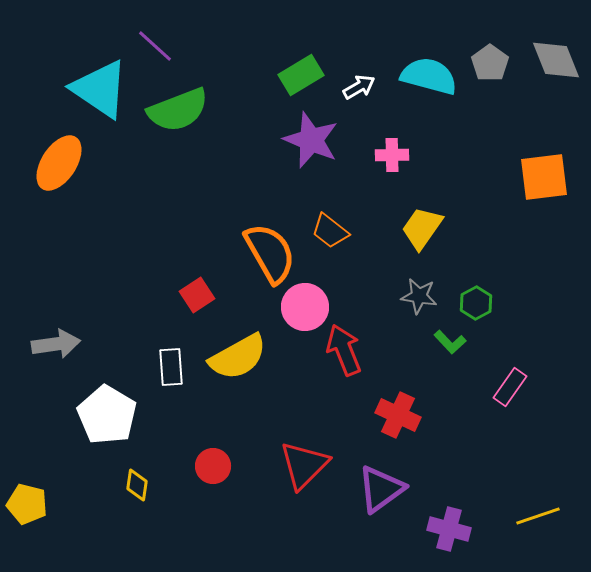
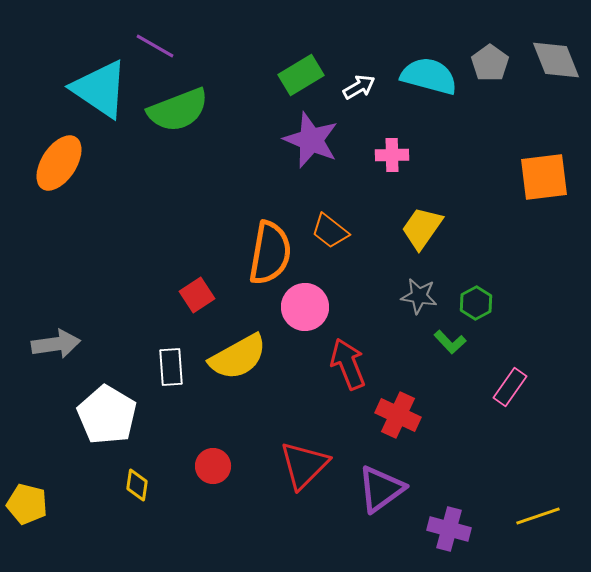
purple line: rotated 12 degrees counterclockwise
orange semicircle: rotated 40 degrees clockwise
red arrow: moved 4 px right, 14 px down
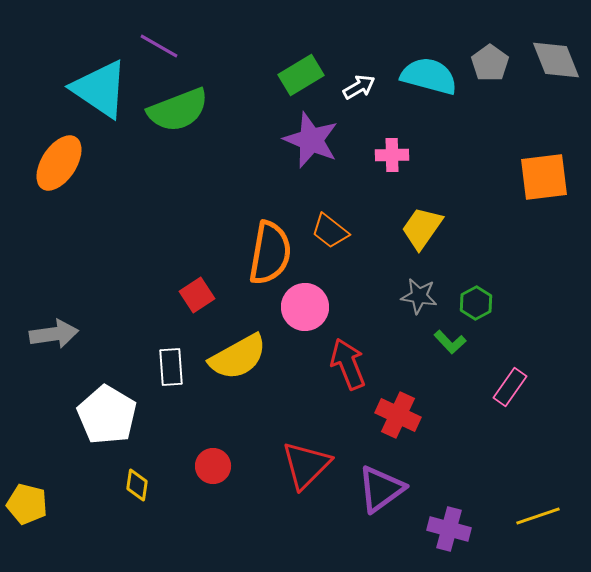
purple line: moved 4 px right
gray arrow: moved 2 px left, 10 px up
red triangle: moved 2 px right
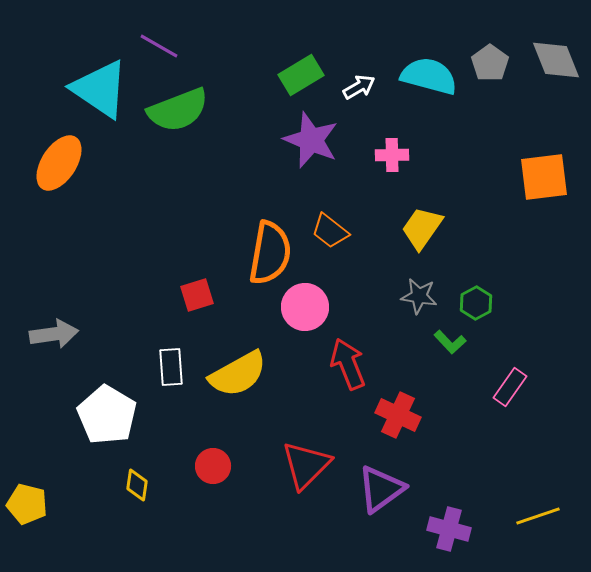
red square: rotated 16 degrees clockwise
yellow semicircle: moved 17 px down
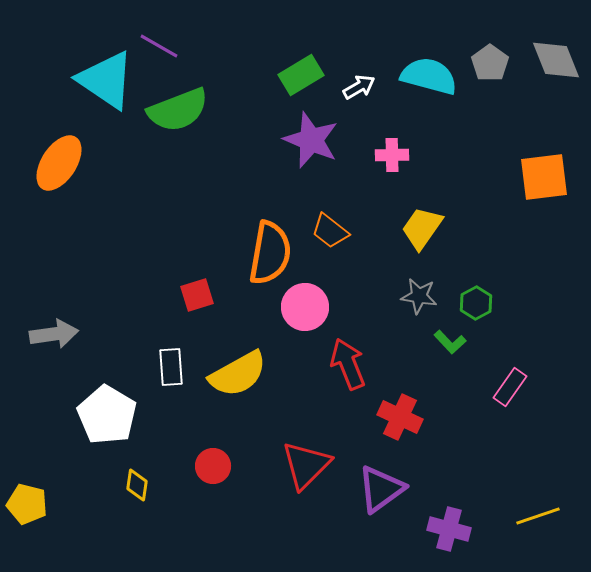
cyan triangle: moved 6 px right, 9 px up
red cross: moved 2 px right, 2 px down
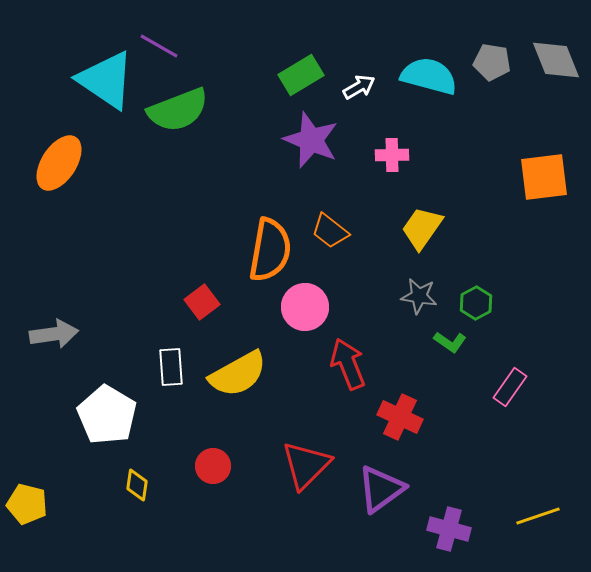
gray pentagon: moved 2 px right, 1 px up; rotated 27 degrees counterclockwise
orange semicircle: moved 3 px up
red square: moved 5 px right, 7 px down; rotated 20 degrees counterclockwise
green L-shape: rotated 12 degrees counterclockwise
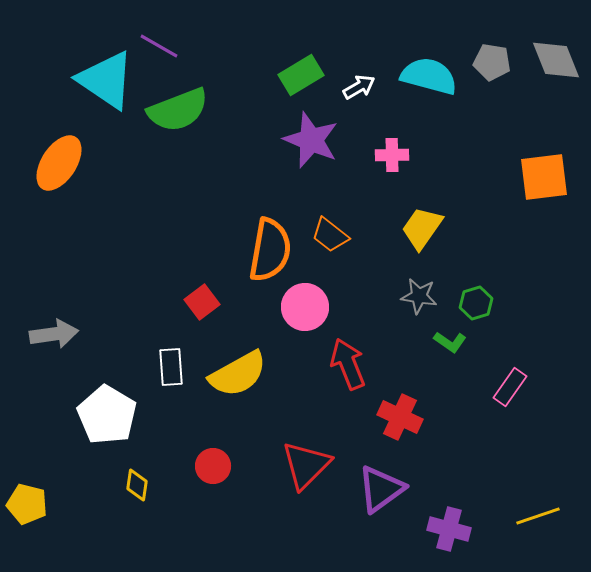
orange trapezoid: moved 4 px down
green hexagon: rotated 12 degrees clockwise
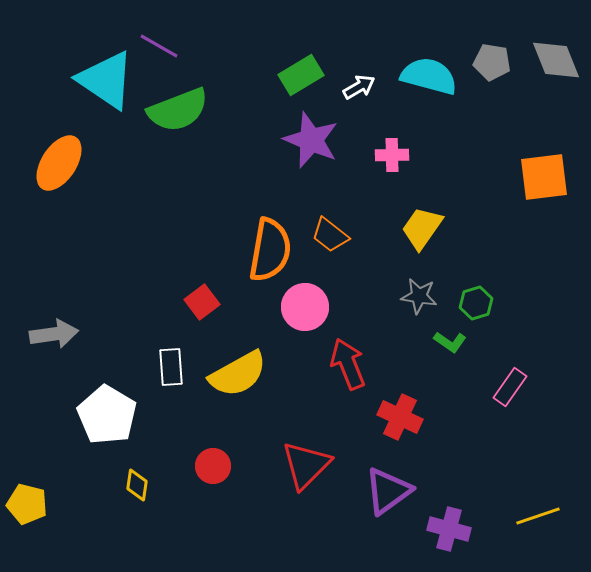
purple triangle: moved 7 px right, 2 px down
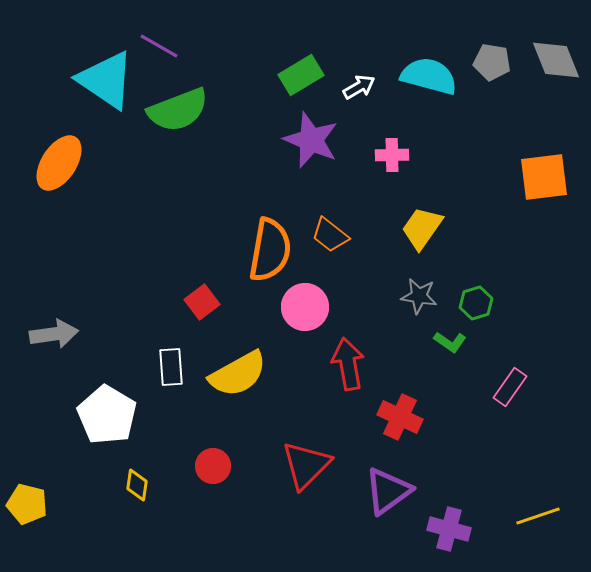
red arrow: rotated 12 degrees clockwise
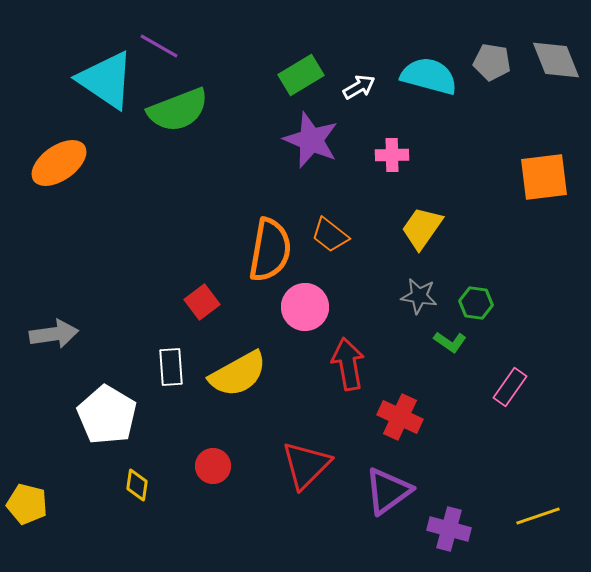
orange ellipse: rotated 22 degrees clockwise
green hexagon: rotated 24 degrees clockwise
